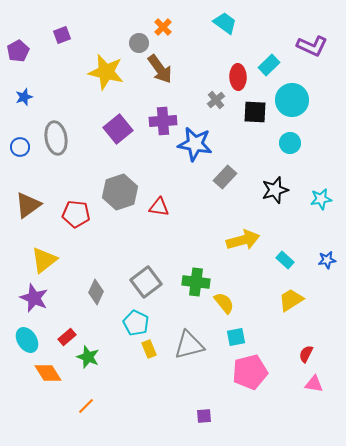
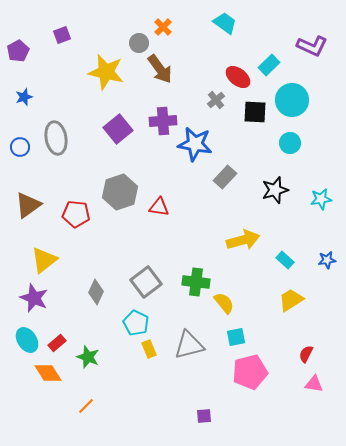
red ellipse at (238, 77): rotated 50 degrees counterclockwise
red rectangle at (67, 337): moved 10 px left, 6 px down
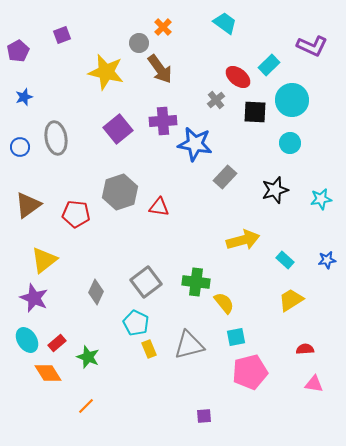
red semicircle at (306, 354): moved 1 px left, 5 px up; rotated 60 degrees clockwise
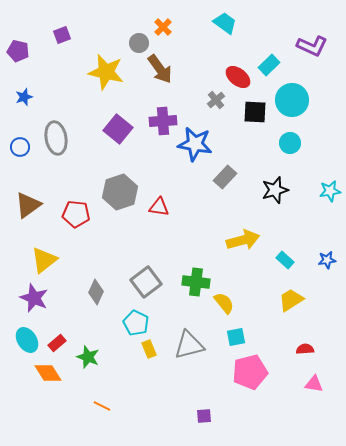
purple pentagon at (18, 51): rotated 30 degrees counterclockwise
purple square at (118, 129): rotated 12 degrees counterclockwise
cyan star at (321, 199): moved 9 px right, 8 px up
orange line at (86, 406): moved 16 px right; rotated 72 degrees clockwise
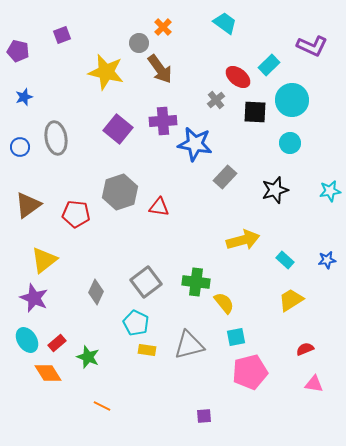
yellow rectangle at (149, 349): moved 2 px left, 1 px down; rotated 60 degrees counterclockwise
red semicircle at (305, 349): rotated 18 degrees counterclockwise
